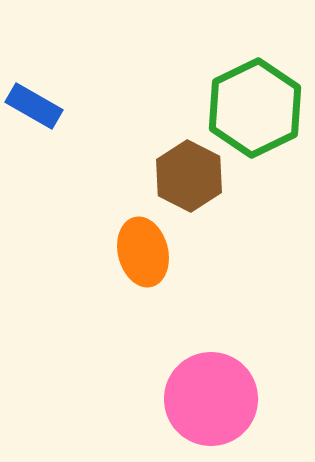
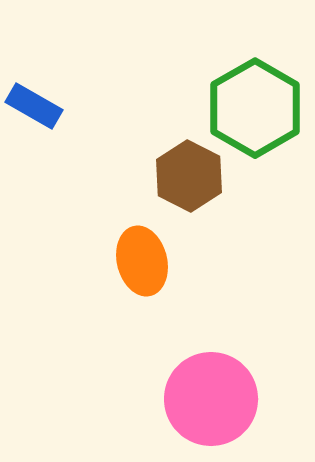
green hexagon: rotated 4 degrees counterclockwise
orange ellipse: moved 1 px left, 9 px down
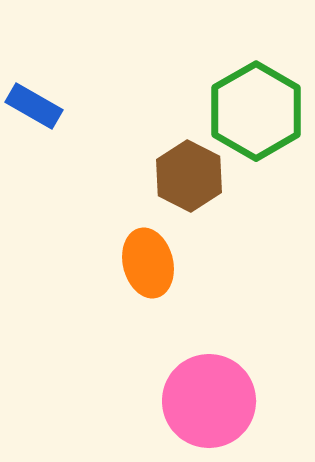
green hexagon: moved 1 px right, 3 px down
orange ellipse: moved 6 px right, 2 px down
pink circle: moved 2 px left, 2 px down
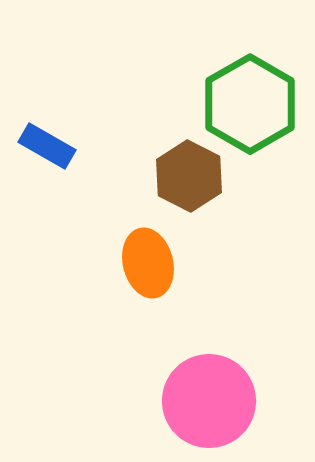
blue rectangle: moved 13 px right, 40 px down
green hexagon: moved 6 px left, 7 px up
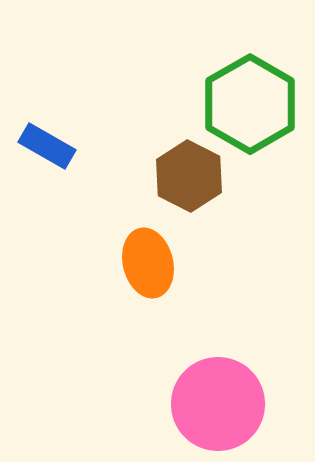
pink circle: moved 9 px right, 3 px down
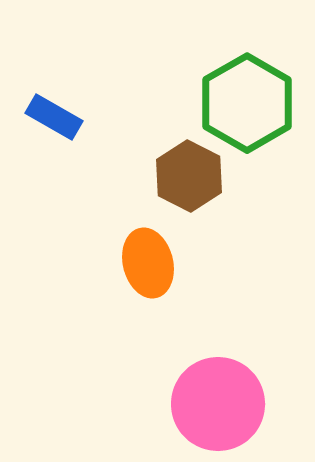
green hexagon: moved 3 px left, 1 px up
blue rectangle: moved 7 px right, 29 px up
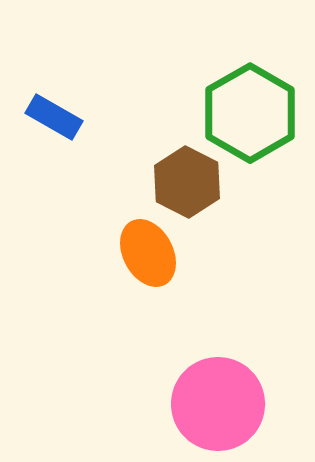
green hexagon: moved 3 px right, 10 px down
brown hexagon: moved 2 px left, 6 px down
orange ellipse: moved 10 px up; rotated 14 degrees counterclockwise
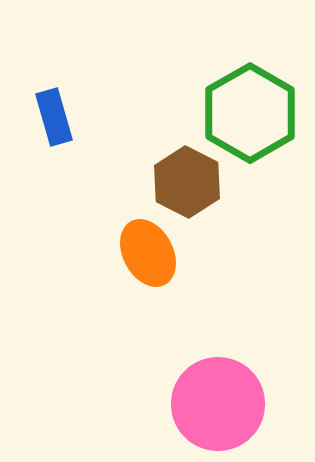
blue rectangle: rotated 44 degrees clockwise
